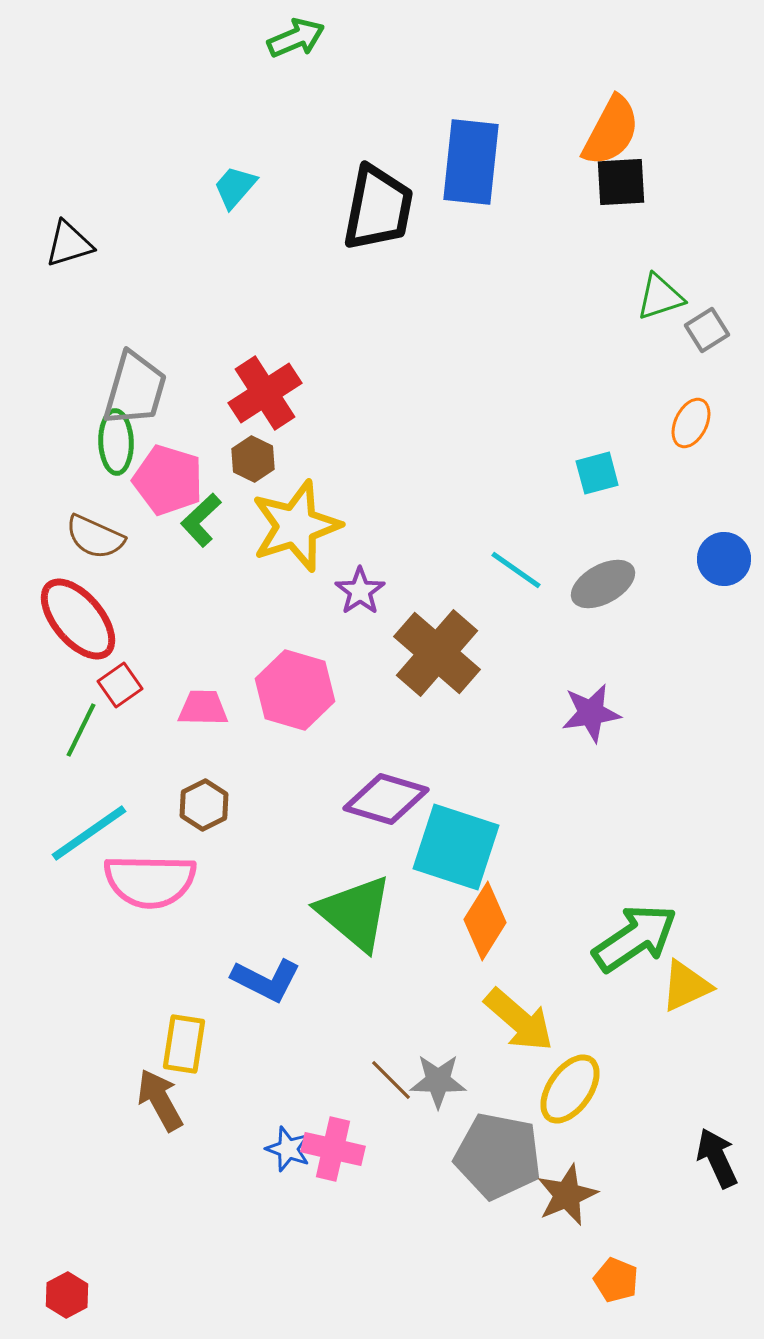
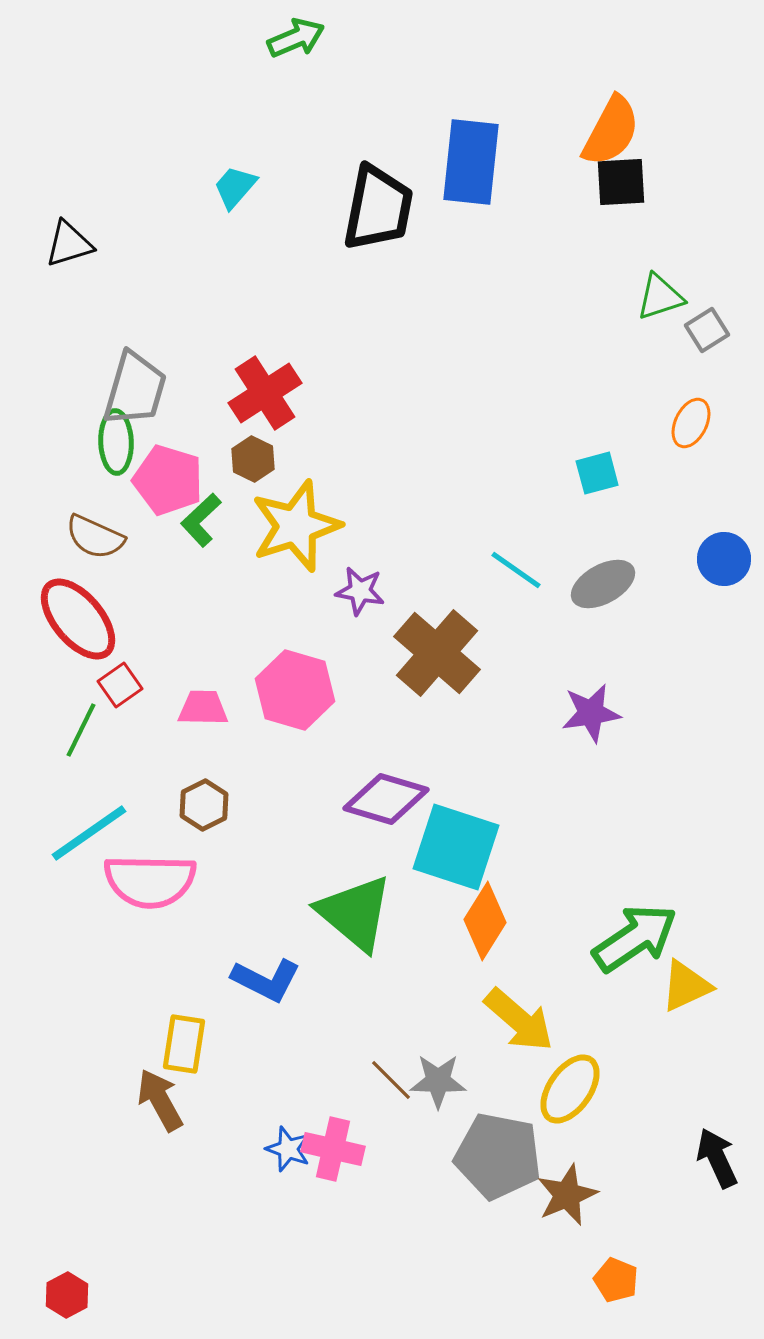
purple star at (360, 591): rotated 27 degrees counterclockwise
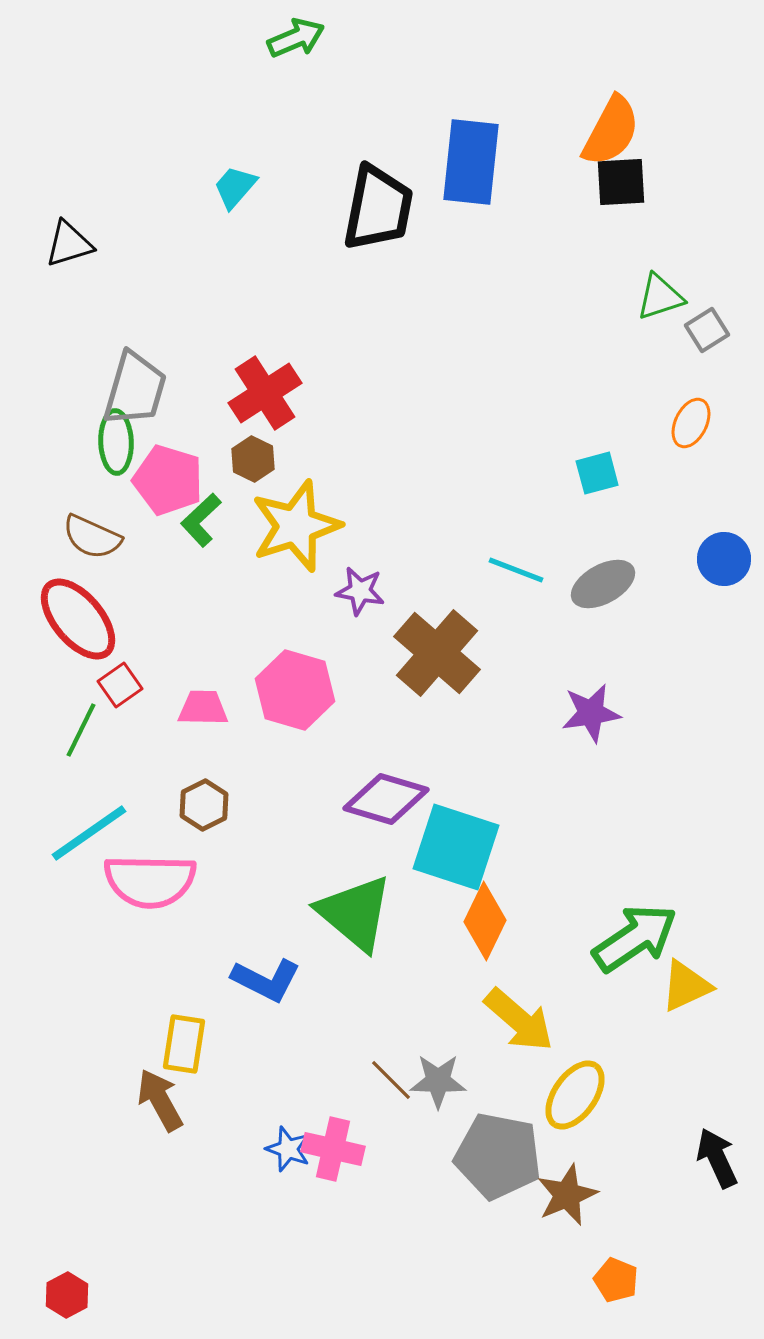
brown semicircle at (95, 537): moved 3 px left
cyan line at (516, 570): rotated 14 degrees counterclockwise
orange diamond at (485, 921): rotated 6 degrees counterclockwise
yellow ellipse at (570, 1089): moved 5 px right, 6 px down
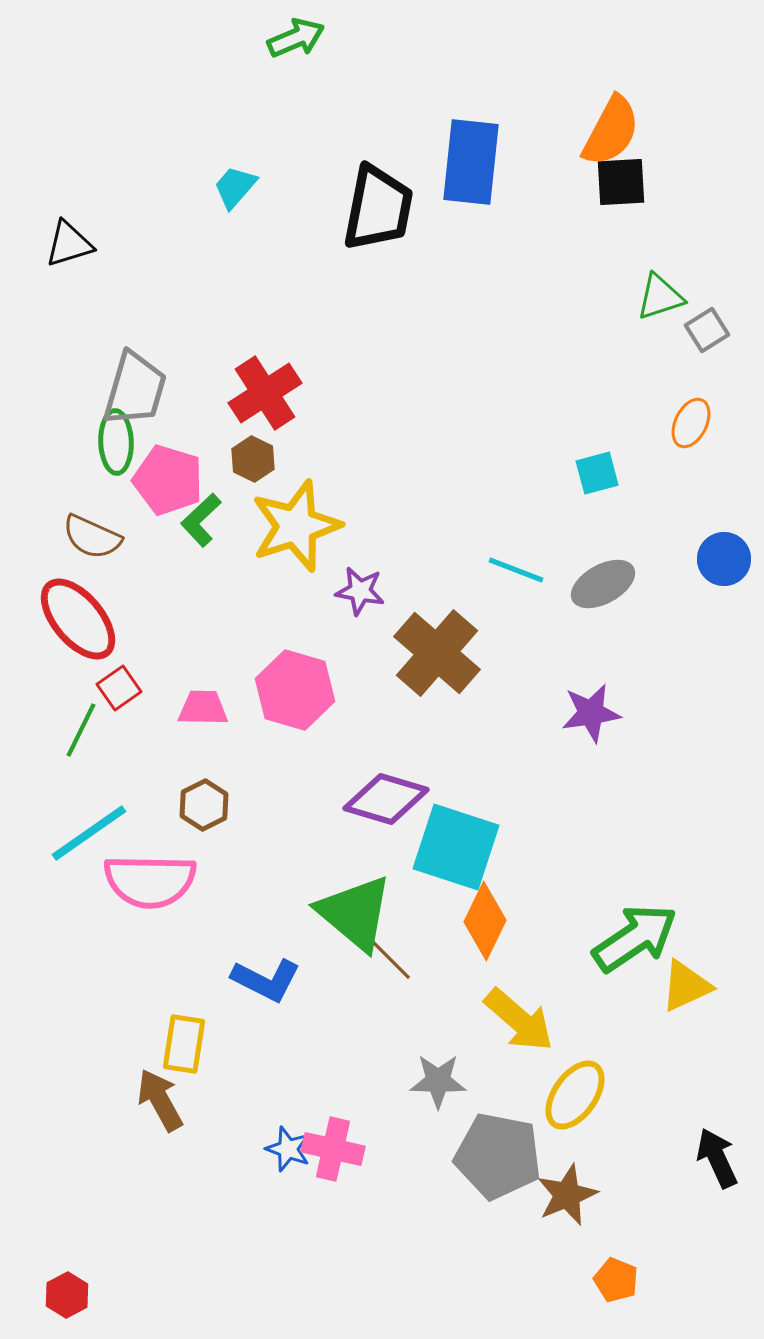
red square at (120, 685): moved 1 px left, 3 px down
brown line at (391, 1080): moved 120 px up
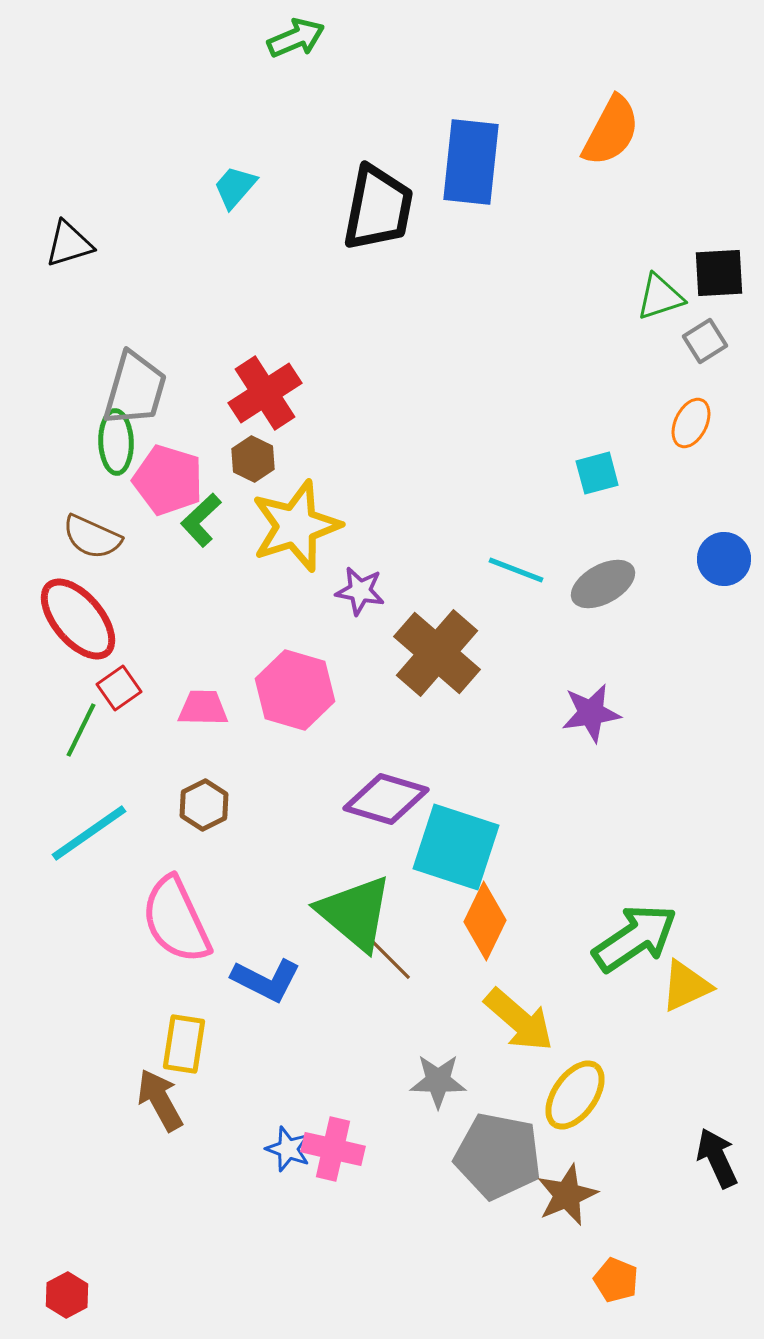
black square at (621, 182): moved 98 px right, 91 px down
gray square at (707, 330): moved 2 px left, 11 px down
pink semicircle at (150, 881): moved 26 px right, 39 px down; rotated 64 degrees clockwise
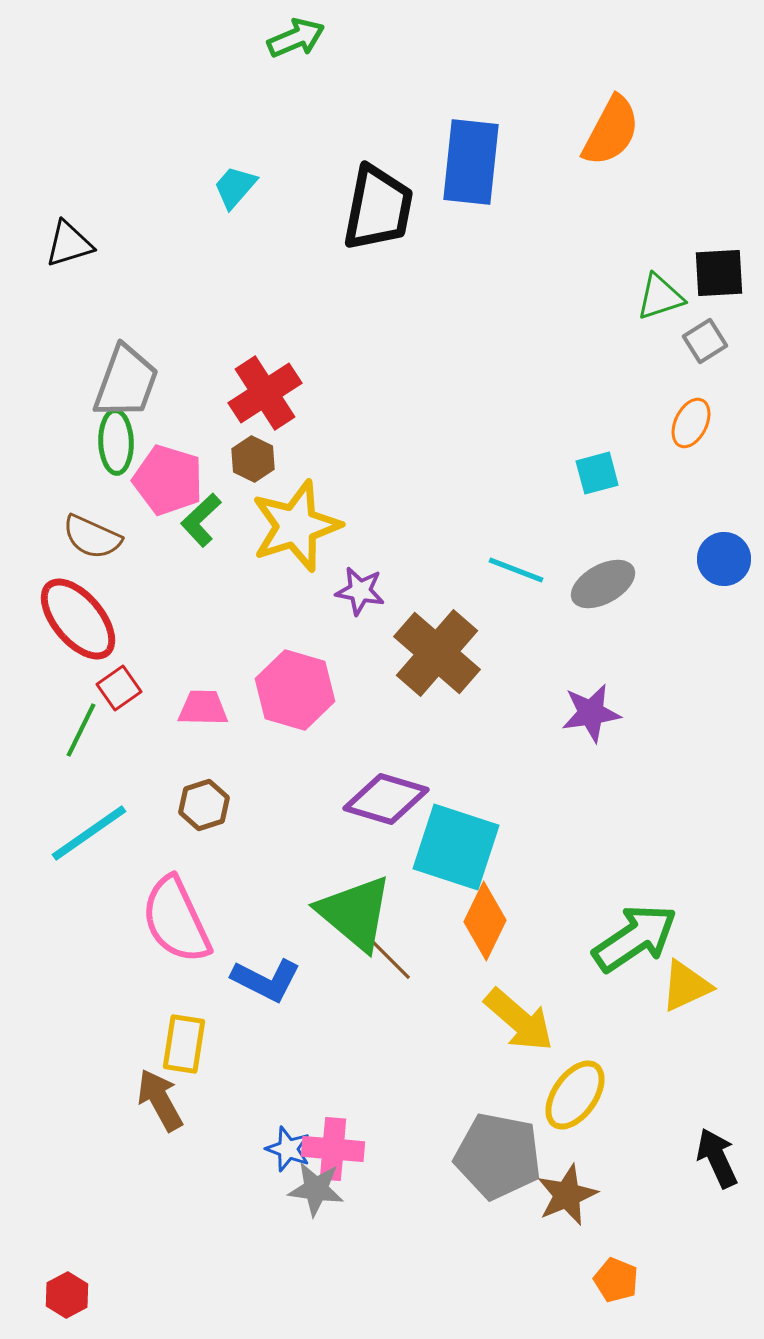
gray trapezoid at (135, 389): moved 9 px left, 7 px up; rotated 4 degrees clockwise
brown hexagon at (204, 805): rotated 9 degrees clockwise
gray star at (438, 1081): moved 122 px left, 108 px down; rotated 6 degrees clockwise
pink cross at (333, 1149): rotated 8 degrees counterclockwise
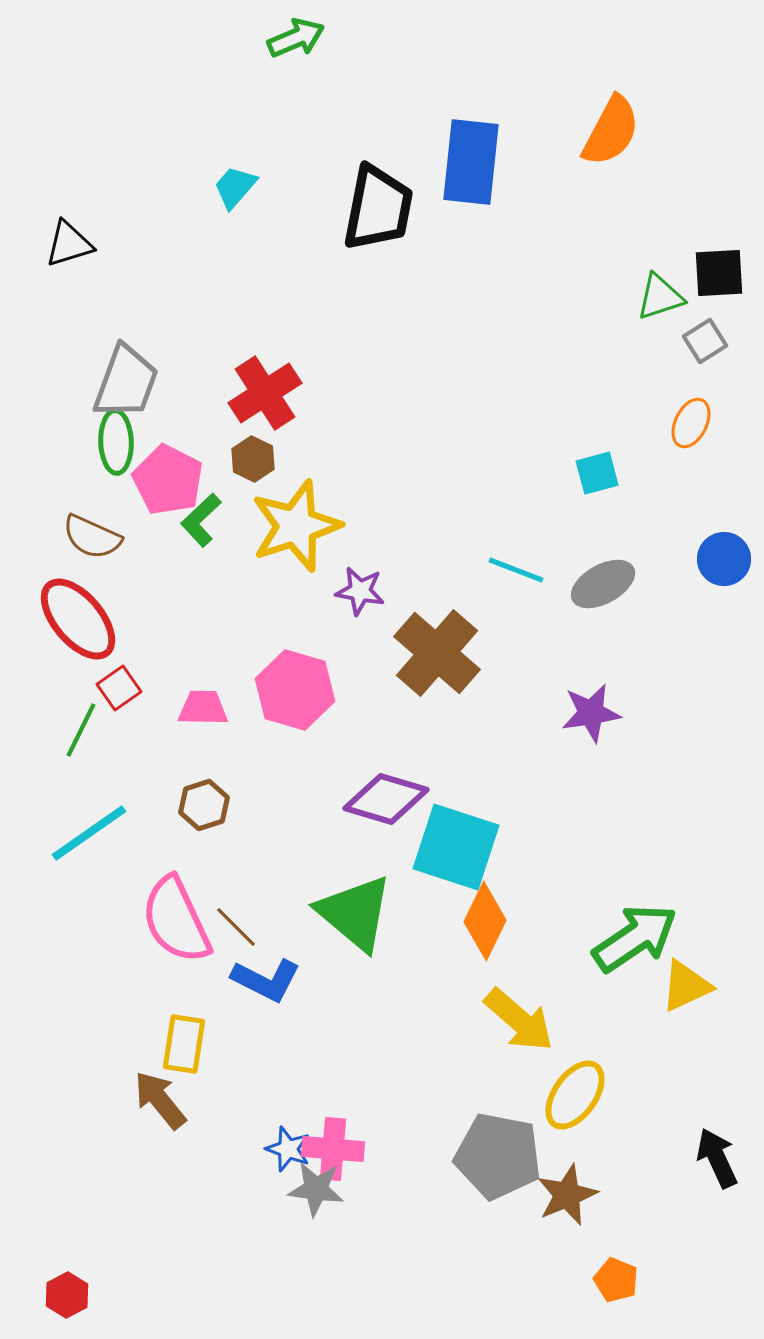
pink pentagon at (168, 480): rotated 10 degrees clockwise
brown line at (391, 960): moved 155 px left, 33 px up
brown arrow at (160, 1100): rotated 10 degrees counterclockwise
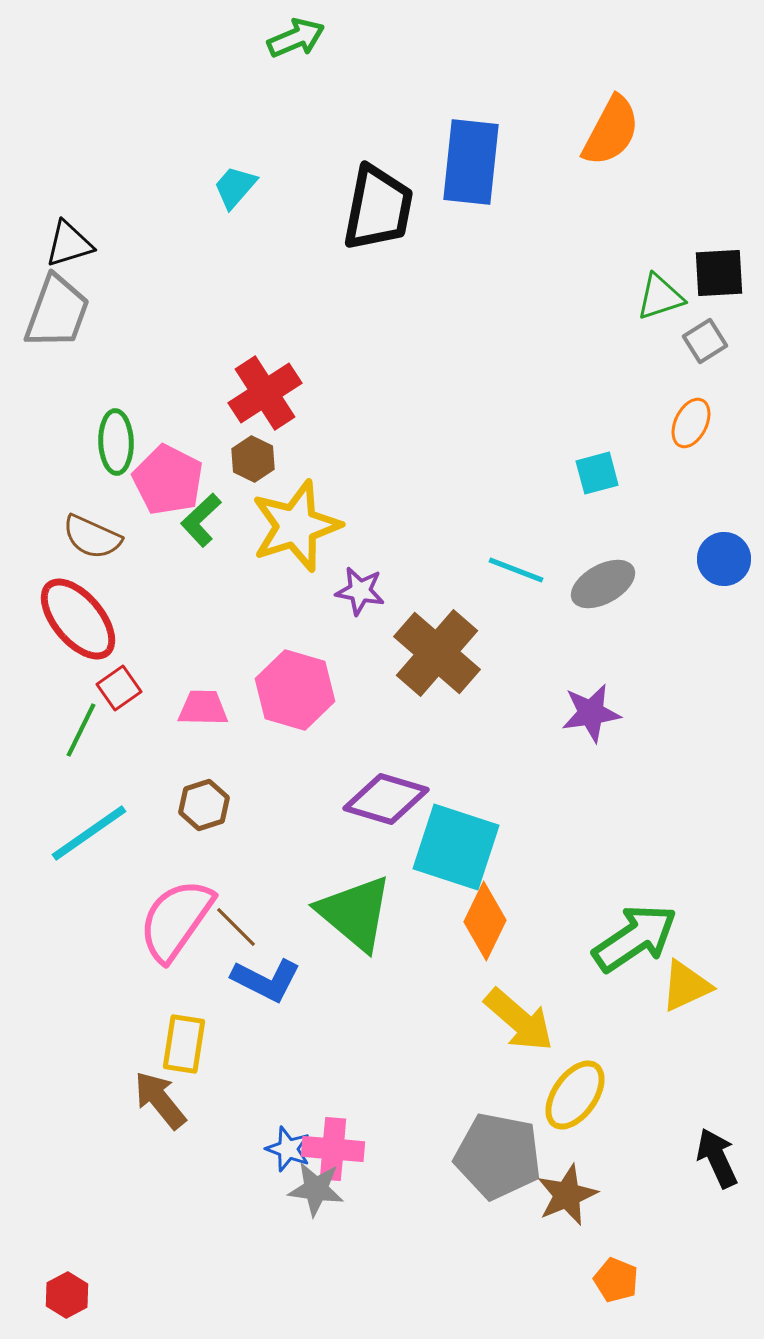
gray trapezoid at (126, 382): moved 69 px left, 70 px up
pink semicircle at (176, 920): rotated 60 degrees clockwise
